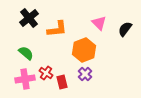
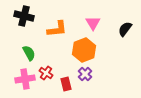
black cross: moved 5 px left, 2 px up; rotated 36 degrees counterclockwise
pink triangle: moved 6 px left; rotated 14 degrees clockwise
green semicircle: moved 3 px right; rotated 21 degrees clockwise
red rectangle: moved 4 px right, 2 px down
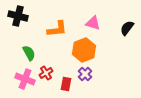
black cross: moved 6 px left
pink triangle: rotated 42 degrees counterclockwise
black semicircle: moved 2 px right, 1 px up
red cross: rotated 24 degrees clockwise
pink cross: rotated 30 degrees clockwise
red rectangle: rotated 24 degrees clockwise
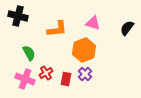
red rectangle: moved 5 px up
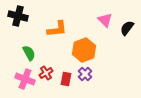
pink triangle: moved 12 px right, 3 px up; rotated 28 degrees clockwise
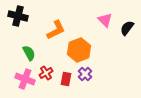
orange L-shape: moved 1 px left, 1 px down; rotated 20 degrees counterclockwise
orange hexagon: moved 5 px left
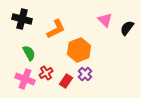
black cross: moved 4 px right, 3 px down
orange L-shape: moved 1 px up
red rectangle: moved 2 px down; rotated 24 degrees clockwise
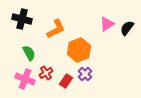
pink triangle: moved 2 px right, 4 px down; rotated 42 degrees clockwise
